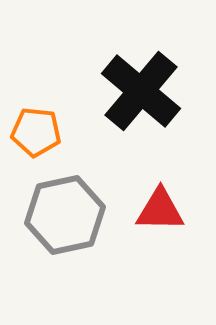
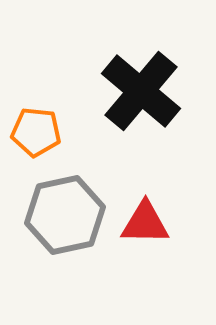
red triangle: moved 15 px left, 13 px down
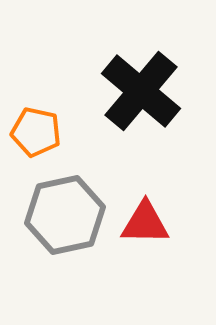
orange pentagon: rotated 6 degrees clockwise
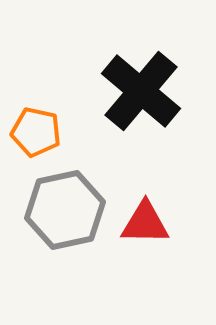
gray hexagon: moved 5 px up
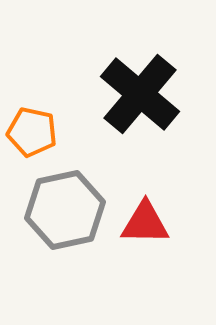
black cross: moved 1 px left, 3 px down
orange pentagon: moved 4 px left
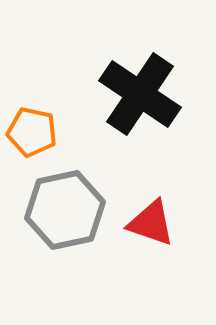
black cross: rotated 6 degrees counterclockwise
red triangle: moved 6 px right; rotated 18 degrees clockwise
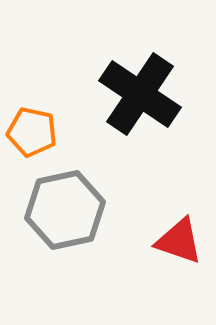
red triangle: moved 28 px right, 18 px down
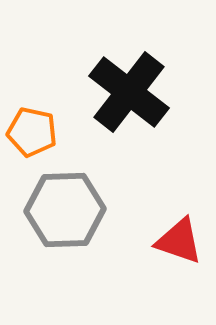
black cross: moved 11 px left, 2 px up; rotated 4 degrees clockwise
gray hexagon: rotated 10 degrees clockwise
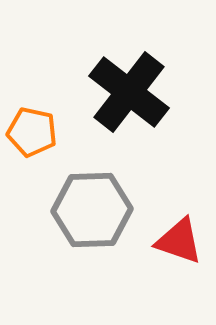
gray hexagon: moved 27 px right
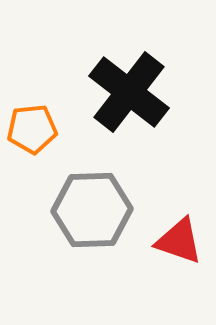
orange pentagon: moved 3 px up; rotated 18 degrees counterclockwise
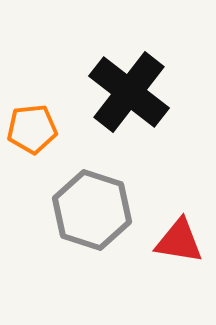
gray hexagon: rotated 20 degrees clockwise
red triangle: rotated 10 degrees counterclockwise
